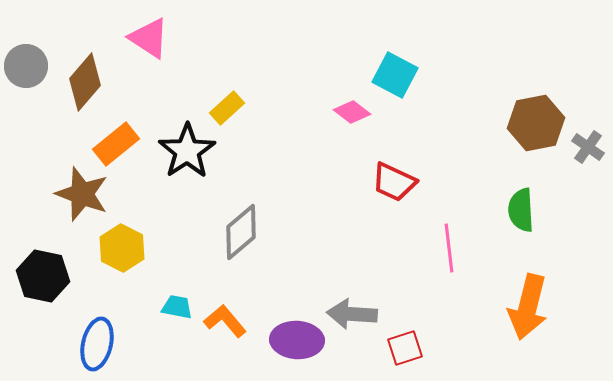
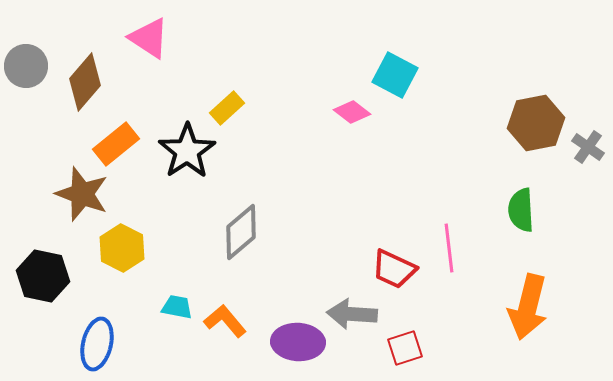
red trapezoid: moved 87 px down
purple ellipse: moved 1 px right, 2 px down
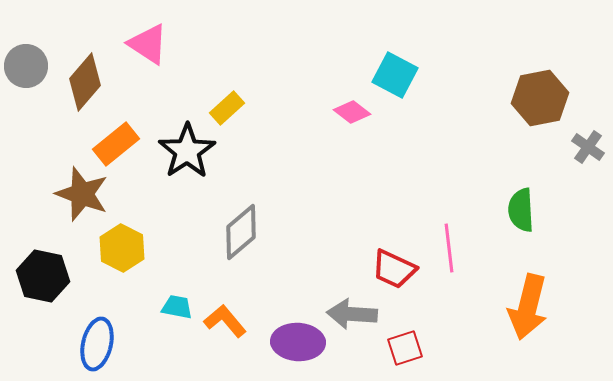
pink triangle: moved 1 px left, 6 px down
brown hexagon: moved 4 px right, 25 px up
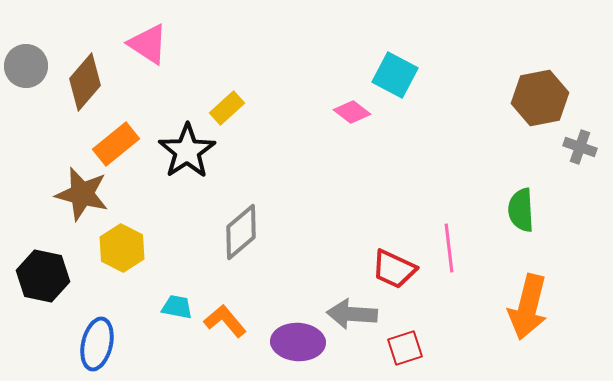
gray cross: moved 8 px left; rotated 16 degrees counterclockwise
brown star: rotated 6 degrees counterclockwise
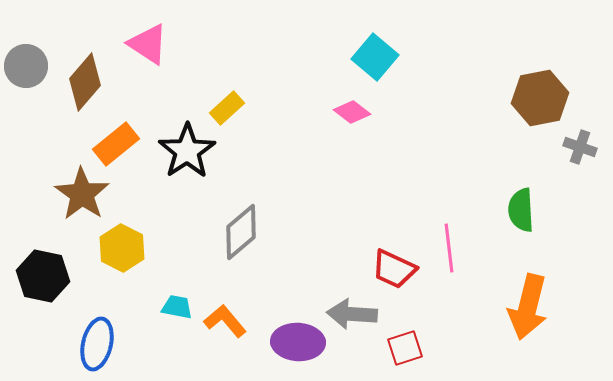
cyan square: moved 20 px left, 18 px up; rotated 12 degrees clockwise
brown star: rotated 20 degrees clockwise
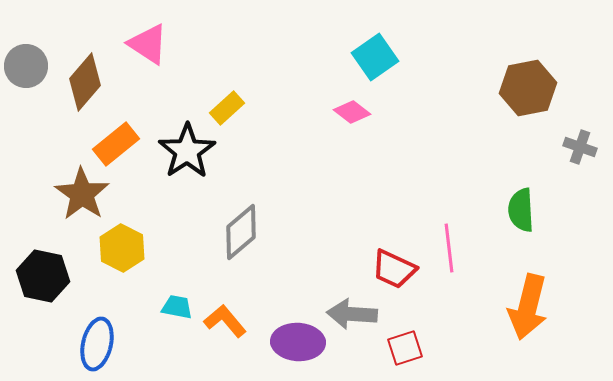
cyan square: rotated 15 degrees clockwise
brown hexagon: moved 12 px left, 10 px up
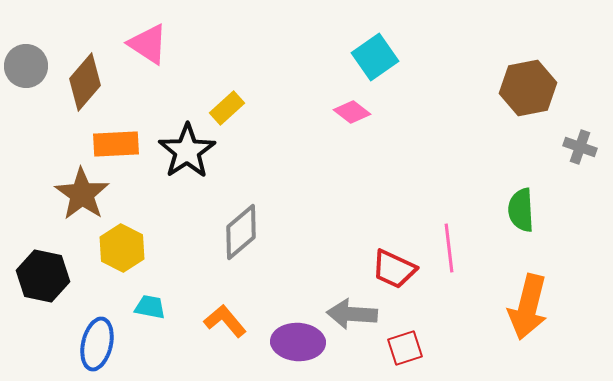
orange rectangle: rotated 36 degrees clockwise
cyan trapezoid: moved 27 px left
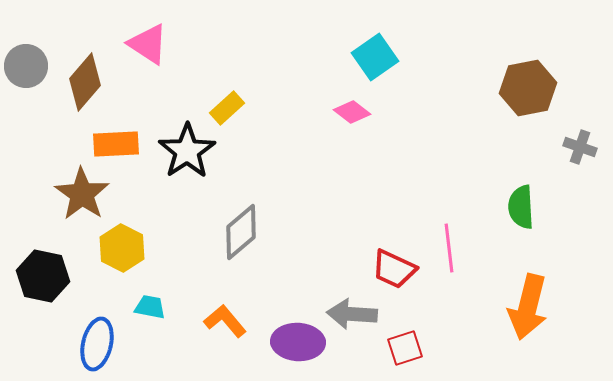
green semicircle: moved 3 px up
